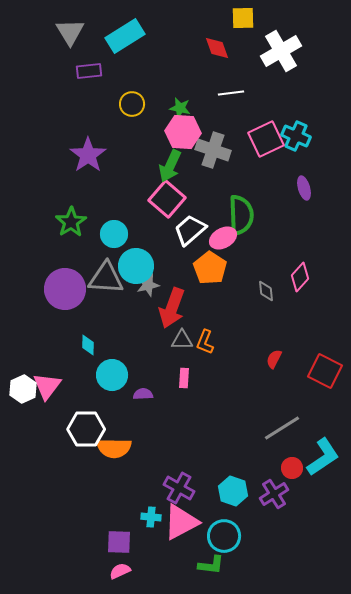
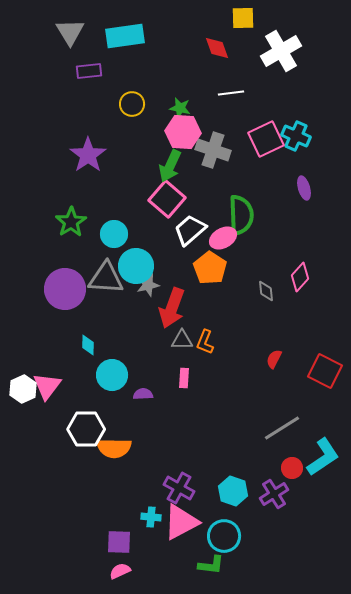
cyan rectangle at (125, 36): rotated 24 degrees clockwise
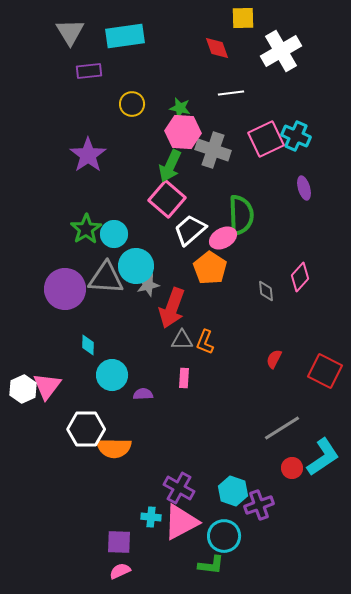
green star at (71, 222): moved 15 px right, 7 px down
purple cross at (274, 494): moved 15 px left, 11 px down; rotated 12 degrees clockwise
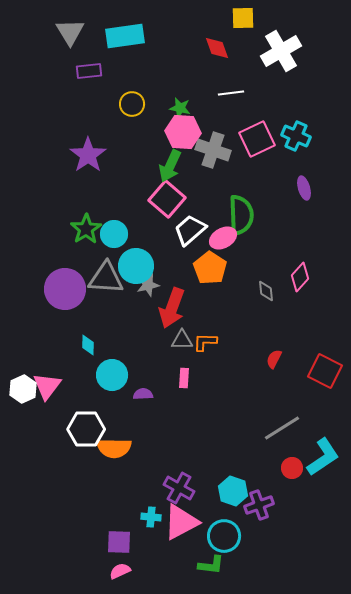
pink square at (266, 139): moved 9 px left
orange L-shape at (205, 342): rotated 70 degrees clockwise
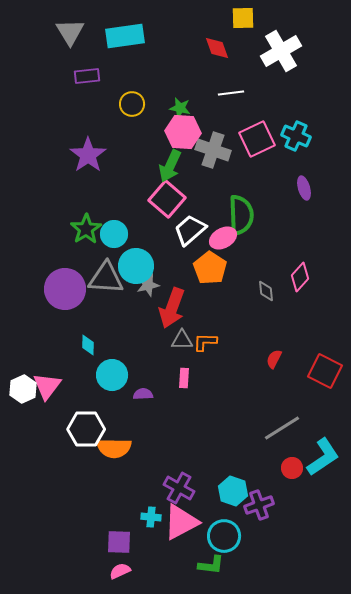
purple rectangle at (89, 71): moved 2 px left, 5 px down
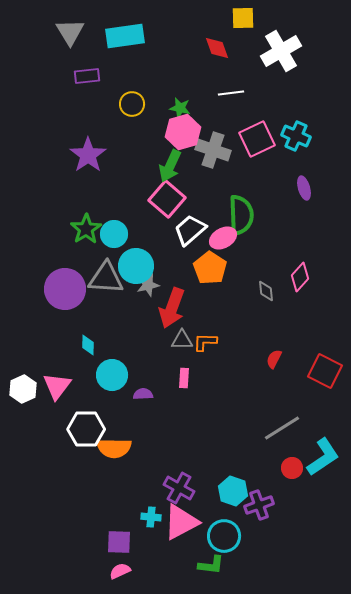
pink hexagon at (183, 132): rotated 20 degrees counterclockwise
pink triangle at (47, 386): moved 10 px right
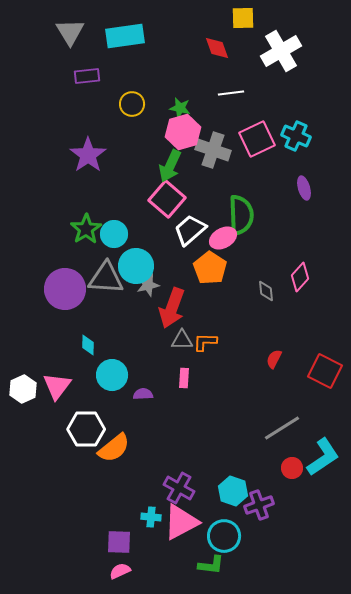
orange semicircle at (114, 448): rotated 40 degrees counterclockwise
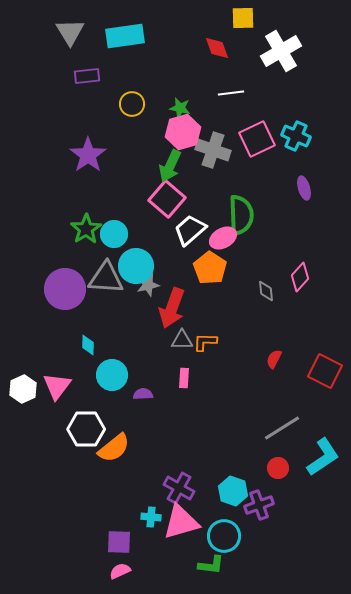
red circle at (292, 468): moved 14 px left
pink triangle at (181, 522): rotated 12 degrees clockwise
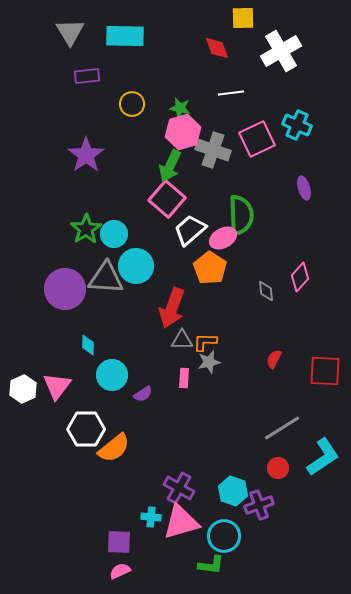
cyan rectangle at (125, 36): rotated 9 degrees clockwise
cyan cross at (296, 136): moved 1 px right, 11 px up
purple star at (88, 155): moved 2 px left
gray star at (148, 285): moved 61 px right, 77 px down
red square at (325, 371): rotated 24 degrees counterclockwise
purple semicircle at (143, 394): rotated 150 degrees clockwise
